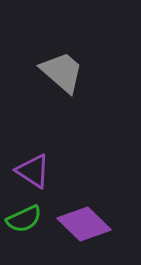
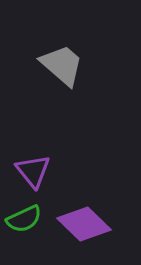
gray trapezoid: moved 7 px up
purple triangle: rotated 18 degrees clockwise
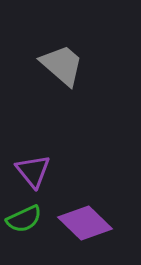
purple diamond: moved 1 px right, 1 px up
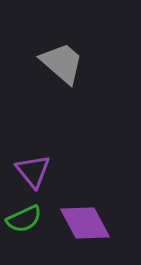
gray trapezoid: moved 2 px up
purple diamond: rotated 18 degrees clockwise
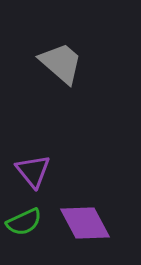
gray trapezoid: moved 1 px left
green semicircle: moved 3 px down
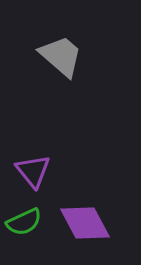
gray trapezoid: moved 7 px up
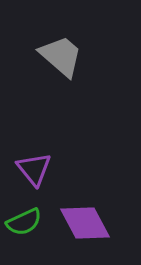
purple triangle: moved 1 px right, 2 px up
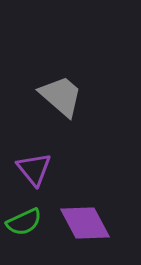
gray trapezoid: moved 40 px down
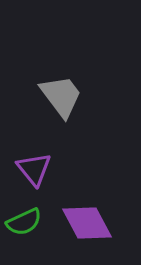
gray trapezoid: rotated 12 degrees clockwise
purple diamond: moved 2 px right
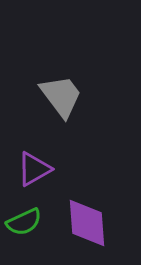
purple triangle: rotated 39 degrees clockwise
purple diamond: rotated 24 degrees clockwise
